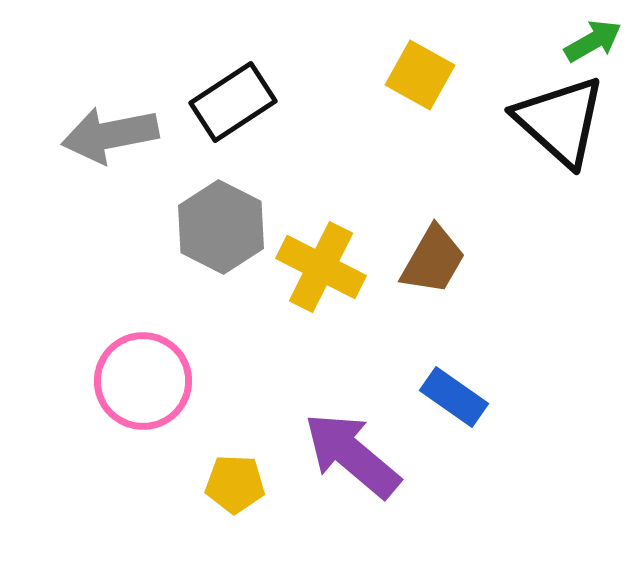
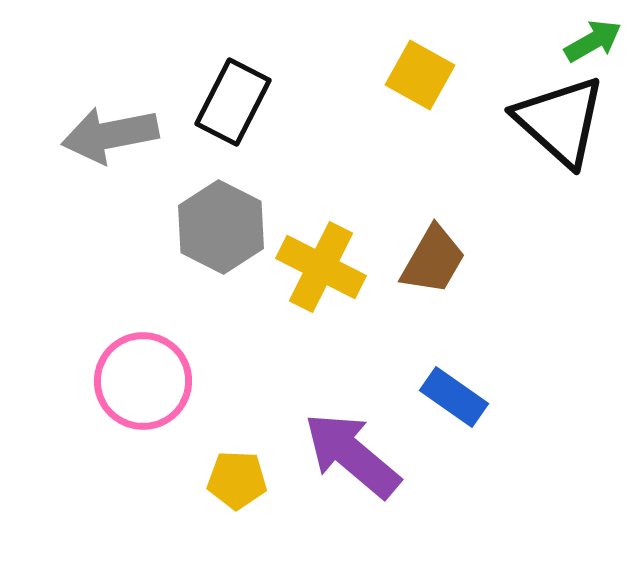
black rectangle: rotated 30 degrees counterclockwise
yellow pentagon: moved 2 px right, 4 px up
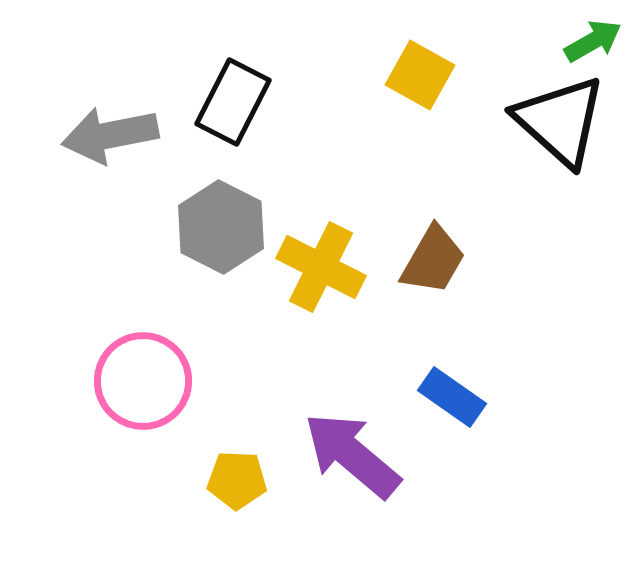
blue rectangle: moved 2 px left
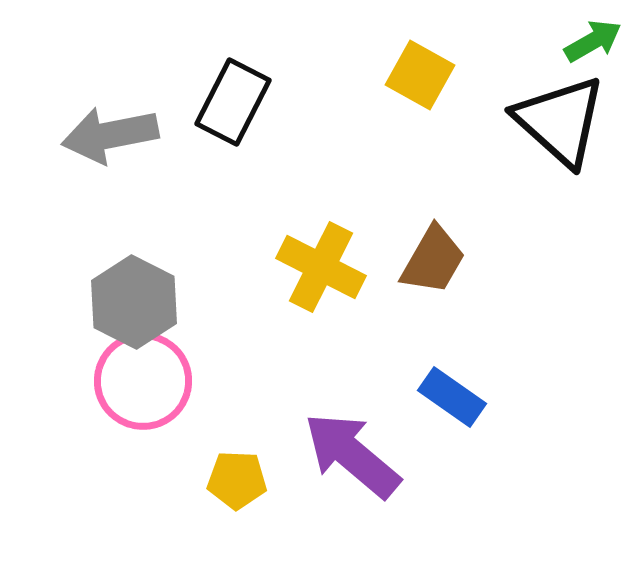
gray hexagon: moved 87 px left, 75 px down
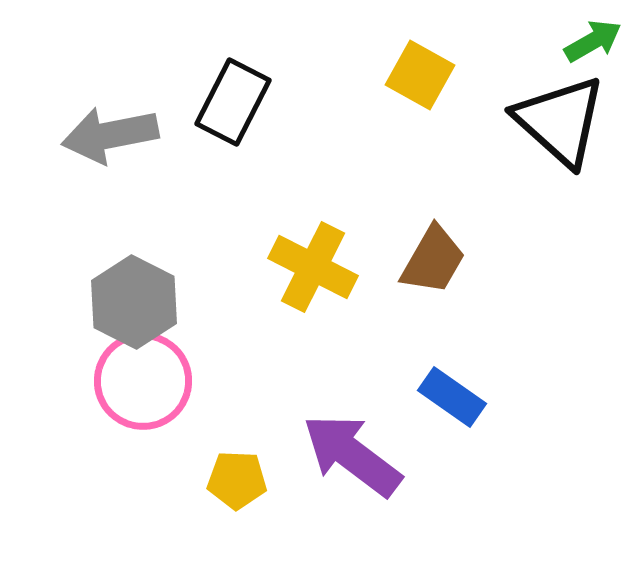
yellow cross: moved 8 px left
purple arrow: rotated 3 degrees counterclockwise
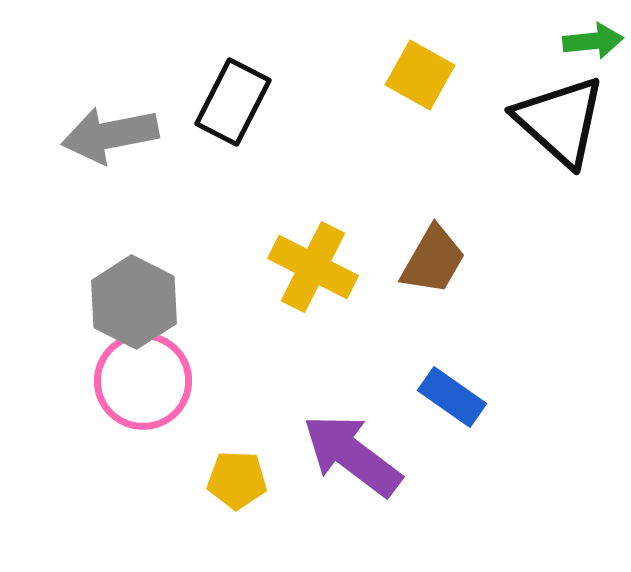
green arrow: rotated 24 degrees clockwise
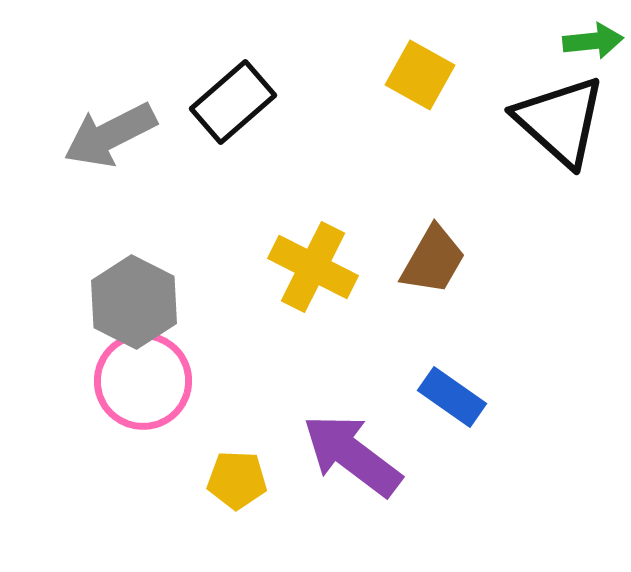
black rectangle: rotated 22 degrees clockwise
gray arrow: rotated 16 degrees counterclockwise
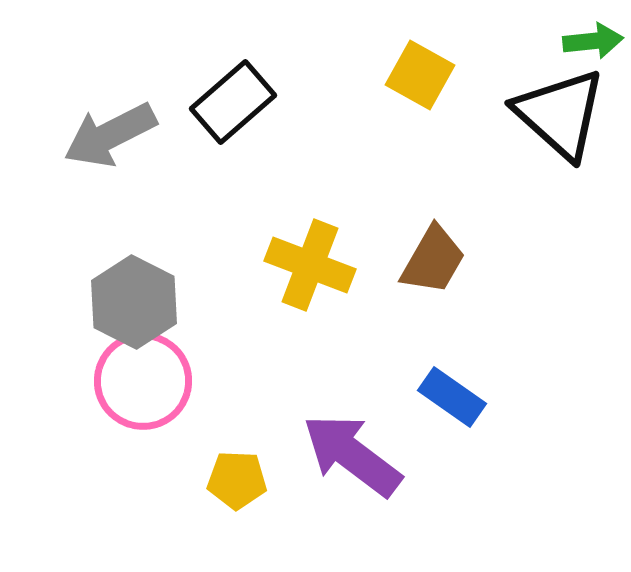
black triangle: moved 7 px up
yellow cross: moved 3 px left, 2 px up; rotated 6 degrees counterclockwise
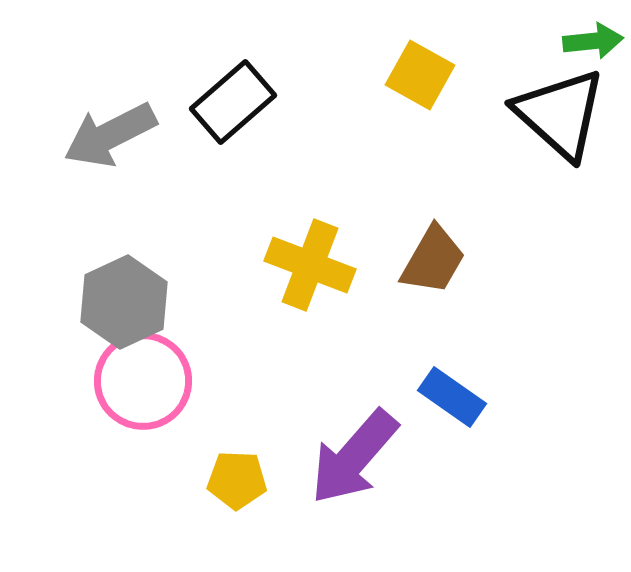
gray hexagon: moved 10 px left; rotated 8 degrees clockwise
purple arrow: moved 2 px right, 2 px down; rotated 86 degrees counterclockwise
